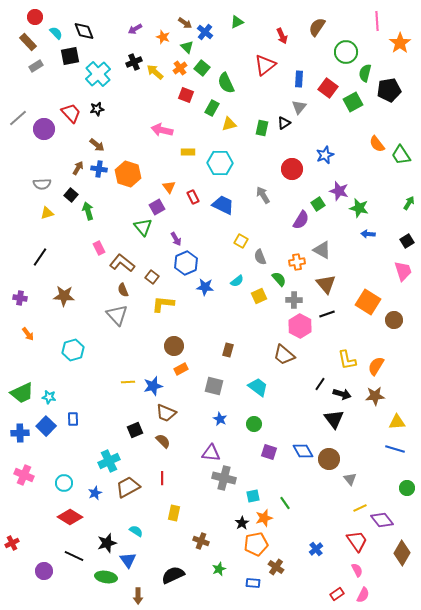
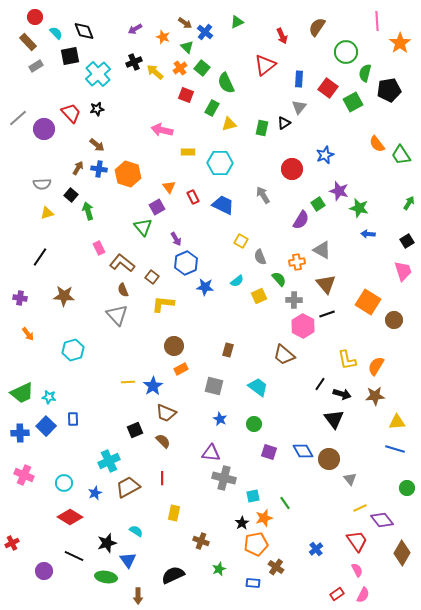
pink hexagon at (300, 326): moved 3 px right
blue star at (153, 386): rotated 18 degrees counterclockwise
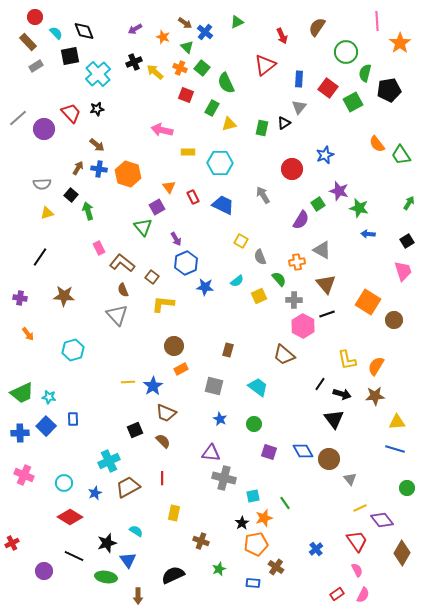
orange cross at (180, 68): rotated 32 degrees counterclockwise
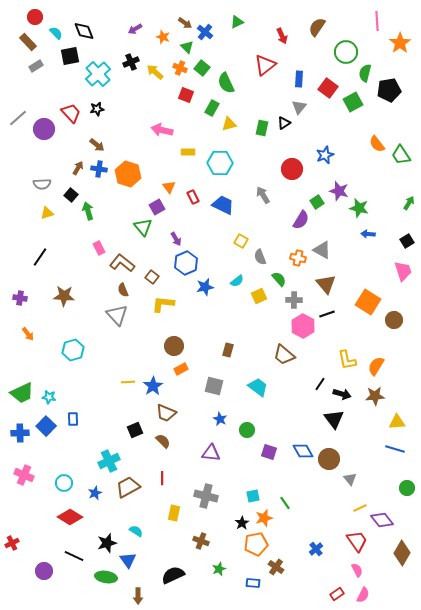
black cross at (134, 62): moved 3 px left
green square at (318, 204): moved 1 px left, 2 px up
orange cross at (297, 262): moved 1 px right, 4 px up; rotated 21 degrees clockwise
blue star at (205, 287): rotated 18 degrees counterclockwise
green circle at (254, 424): moved 7 px left, 6 px down
gray cross at (224, 478): moved 18 px left, 18 px down
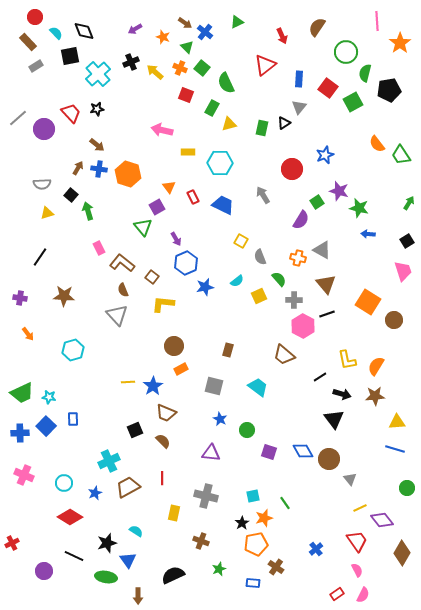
black line at (320, 384): moved 7 px up; rotated 24 degrees clockwise
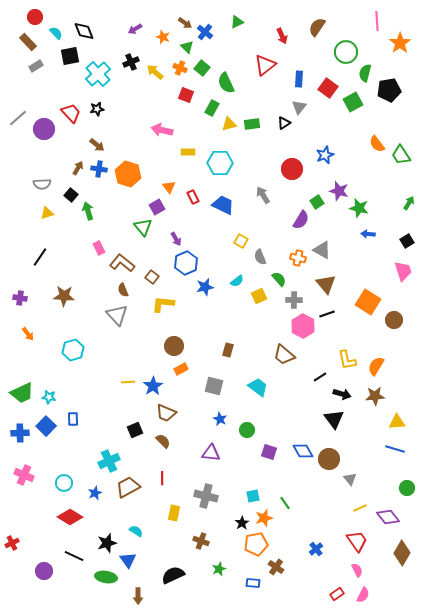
green rectangle at (262, 128): moved 10 px left, 4 px up; rotated 70 degrees clockwise
purple diamond at (382, 520): moved 6 px right, 3 px up
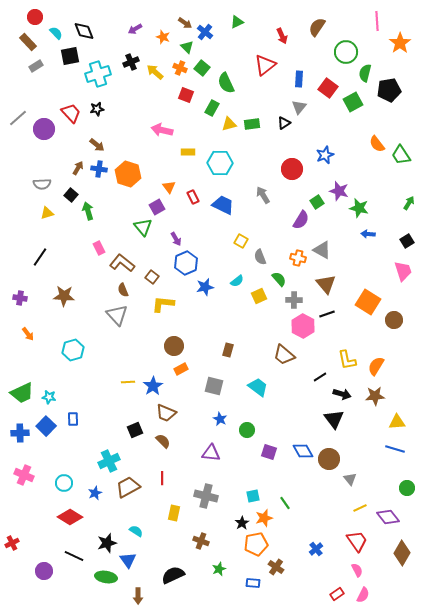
cyan cross at (98, 74): rotated 25 degrees clockwise
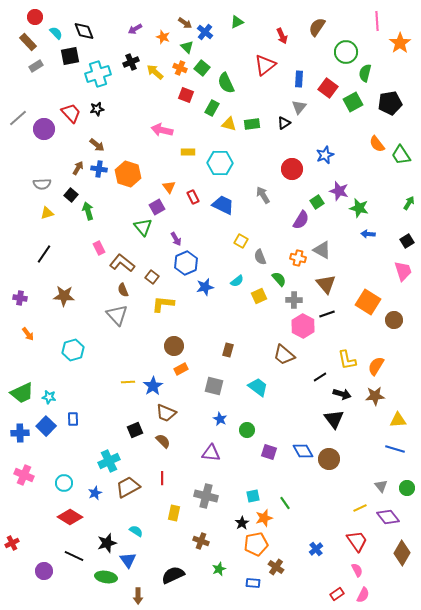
black pentagon at (389, 90): moved 1 px right, 13 px down
yellow triangle at (229, 124): rotated 28 degrees clockwise
black line at (40, 257): moved 4 px right, 3 px up
yellow triangle at (397, 422): moved 1 px right, 2 px up
gray triangle at (350, 479): moved 31 px right, 7 px down
